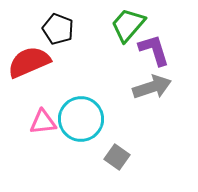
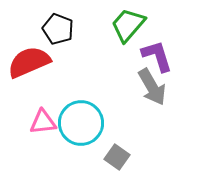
purple L-shape: moved 3 px right, 6 px down
gray arrow: rotated 78 degrees clockwise
cyan circle: moved 4 px down
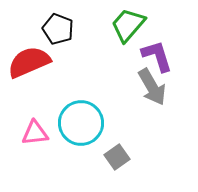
pink triangle: moved 8 px left, 11 px down
gray square: rotated 20 degrees clockwise
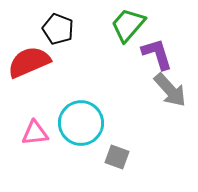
purple L-shape: moved 2 px up
gray arrow: moved 18 px right, 3 px down; rotated 12 degrees counterclockwise
gray square: rotated 35 degrees counterclockwise
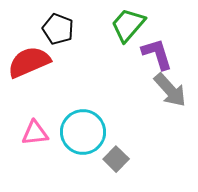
cyan circle: moved 2 px right, 9 px down
gray square: moved 1 px left, 2 px down; rotated 25 degrees clockwise
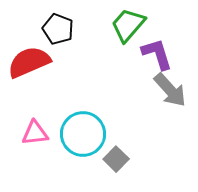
cyan circle: moved 2 px down
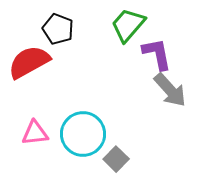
purple L-shape: rotated 6 degrees clockwise
red semicircle: rotated 6 degrees counterclockwise
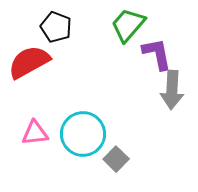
black pentagon: moved 2 px left, 2 px up
gray arrow: moved 2 px right; rotated 45 degrees clockwise
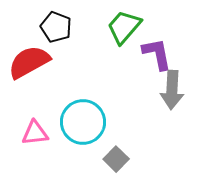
green trapezoid: moved 4 px left, 2 px down
cyan circle: moved 12 px up
